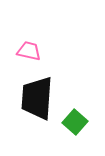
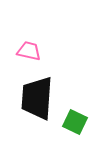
green square: rotated 15 degrees counterclockwise
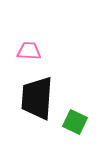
pink trapezoid: rotated 10 degrees counterclockwise
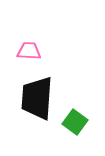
green square: rotated 10 degrees clockwise
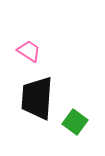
pink trapezoid: rotated 30 degrees clockwise
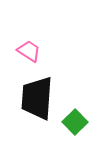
green square: rotated 10 degrees clockwise
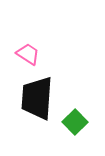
pink trapezoid: moved 1 px left, 3 px down
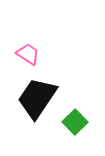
black trapezoid: rotated 30 degrees clockwise
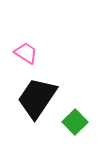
pink trapezoid: moved 2 px left, 1 px up
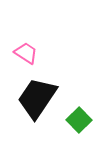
green square: moved 4 px right, 2 px up
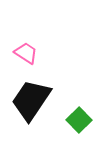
black trapezoid: moved 6 px left, 2 px down
